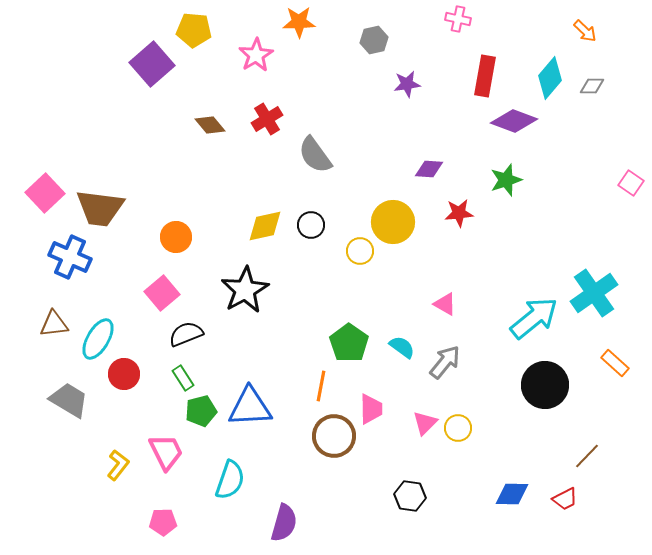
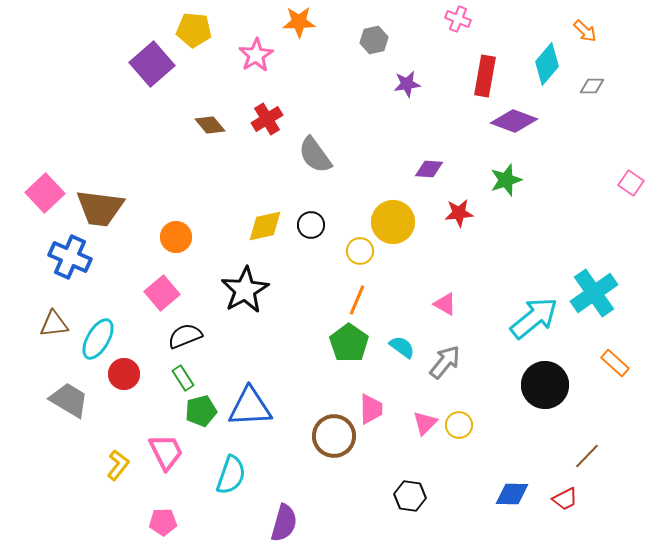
pink cross at (458, 19): rotated 10 degrees clockwise
cyan diamond at (550, 78): moved 3 px left, 14 px up
black semicircle at (186, 334): moved 1 px left, 2 px down
orange line at (321, 386): moved 36 px right, 86 px up; rotated 12 degrees clockwise
yellow circle at (458, 428): moved 1 px right, 3 px up
cyan semicircle at (230, 480): moved 1 px right, 5 px up
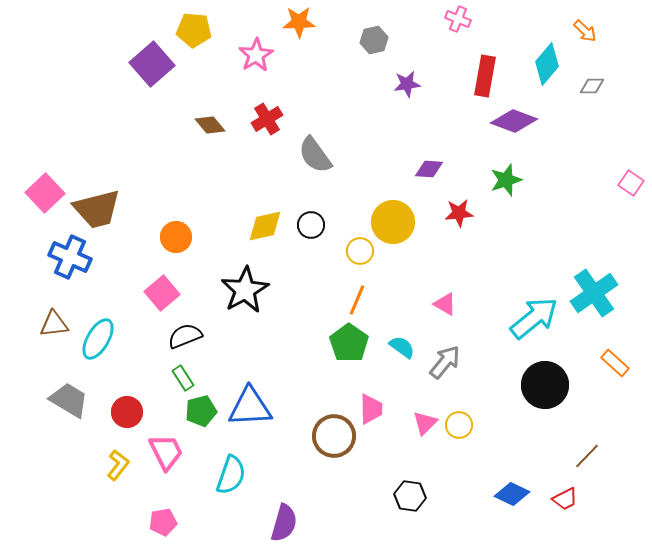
brown trapezoid at (100, 208): moved 3 px left, 1 px down; rotated 21 degrees counterclockwise
red circle at (124, 374): moved 3 px right, 38 px down
blue diamond at (512, 494): rotated 24 degrees clockwise
pink pentagon at (163, 522): rotated 8 degrees counterclockwise
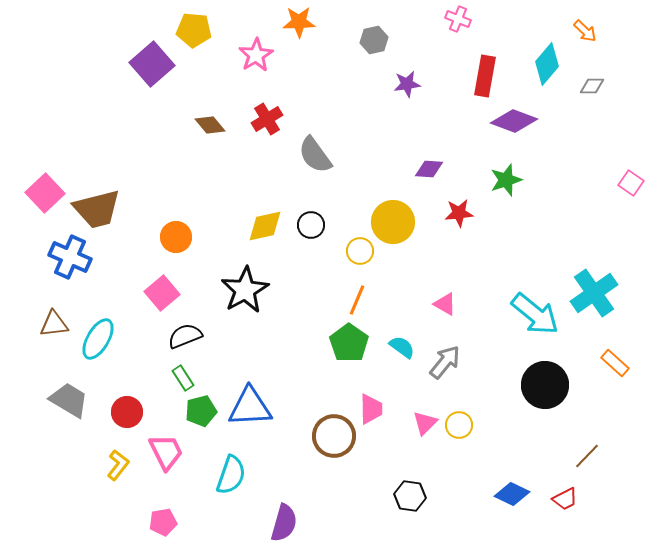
cyan arrow at (534, 318): moved 1 px right, 4 px up; rotated 78 degrees clockwise
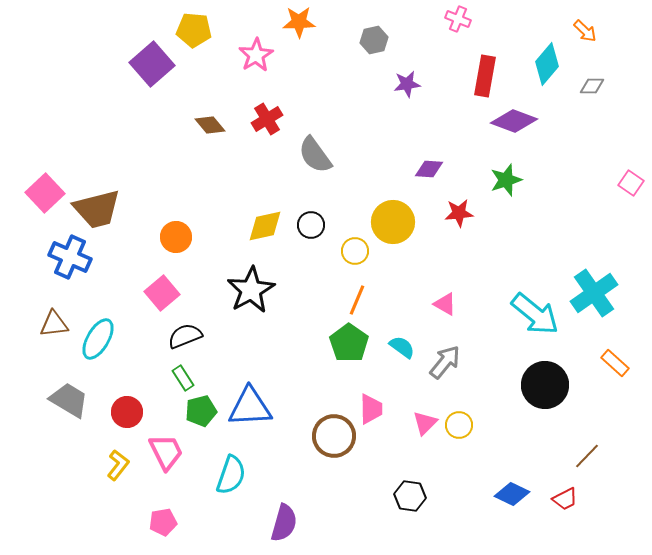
yellow circle at (360, 251): moved 5 px left
black star at (245, 290): moved 6 px right
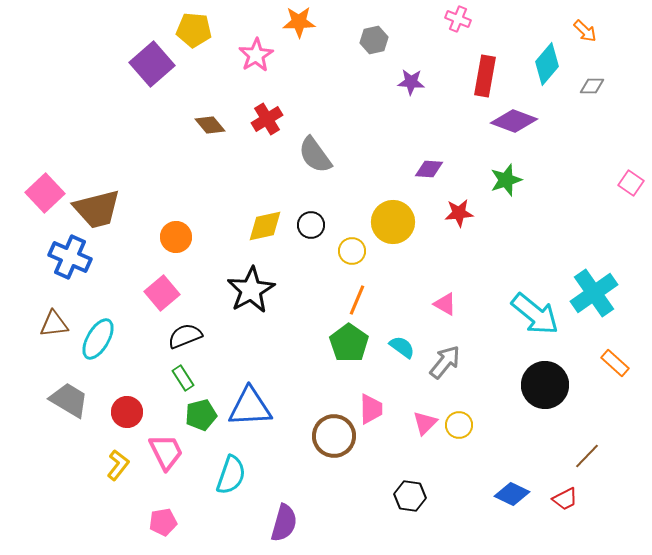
purple star at (407, 84): moved 4 px right, 2 px up; rotated 12 degrees clockwise
yellow circle at (355, 251): moved 3 px left
green pentagon at (201, 411): moved 4 px down
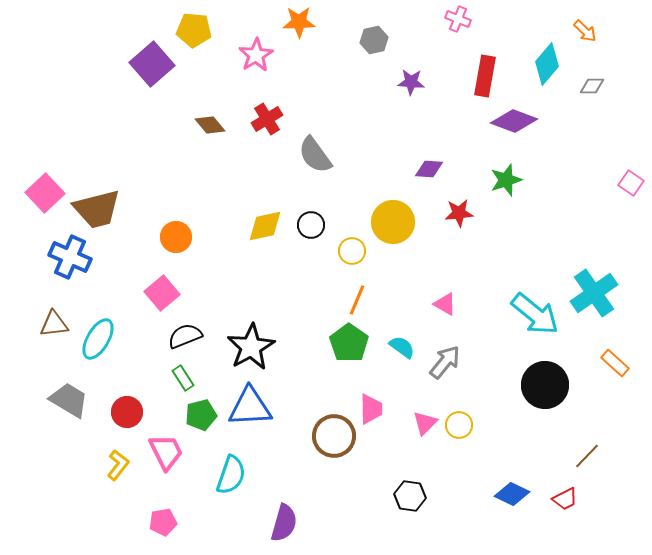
black star at (251, 290): moved 57 px down
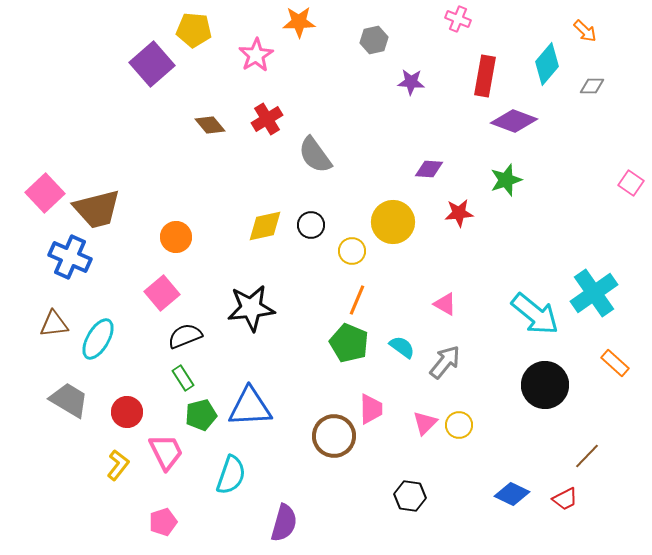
green pentagon at (349, 343): rotated 12 degrees counterclockwise
black star at (251, 347): moved 39 px up; rotated 24 degrees clockwise
pink pentagon at (163, 522): rotated 8 degrees counterclockwise
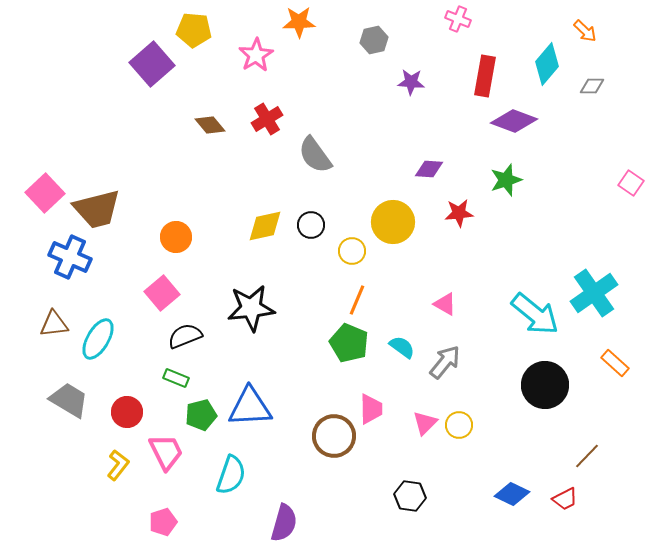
green rectangle at (183, 378): moved 7 px left; rotated 35 degrees counterclockwise
